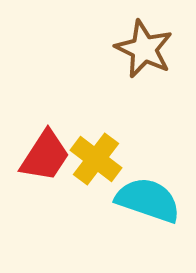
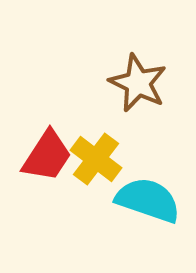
brown star: moved 6 px left, 34 px down
red trapezoid: moved 2 px right
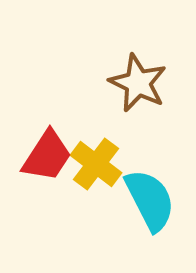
yellow cross: moved 5 px down
cyan semicircle: moved 2 px right; rotated 44 degrees clockwise
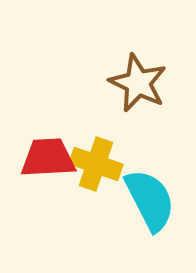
red trapezoid: moved 1 px right, 2 px down; rotated 126 degrees counterclockwise
yellow cross: rotated 18 degrees counterclockwise
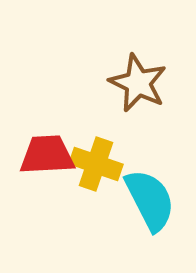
red trapezoid: moved 1 px left, 3 px up
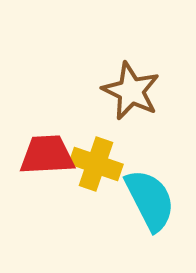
brown star: moved 7 px left, 8 px down
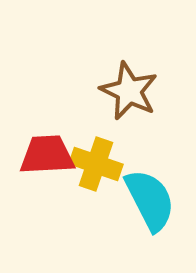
brown star: moved 2 px left
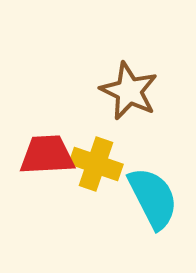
cyan semicircle: moved 3 px right, 2 px up
